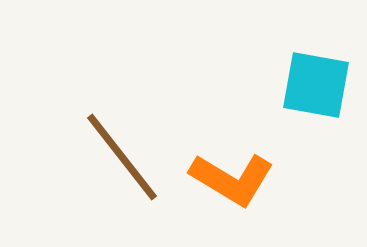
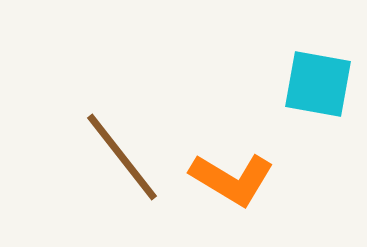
cyan square: moved 2 px right, 1 px up
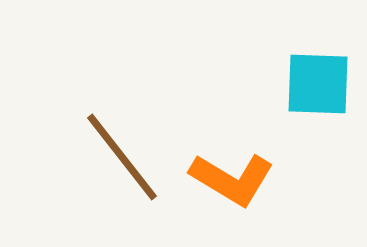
cyan square: rotated 8 degrees counterclockwise
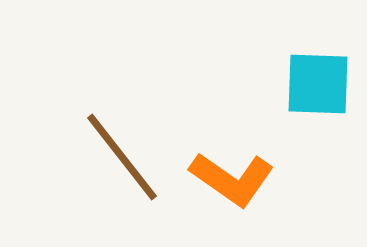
orange L-shape: rotated 4 degrees clockwise
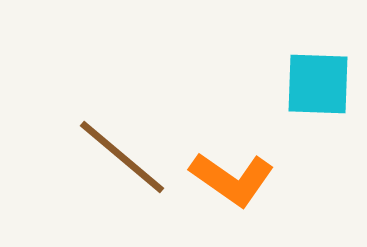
brown line: rotated 12 degrees counterclockwise
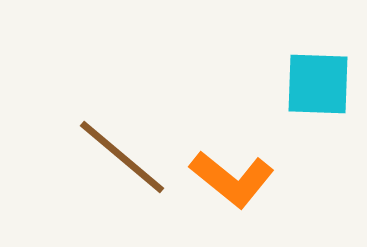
orange L-shape: rotated 4 degrees clockwise
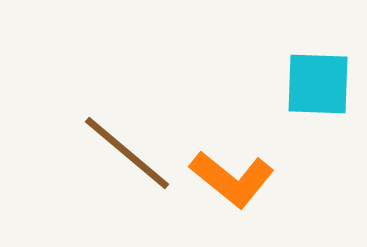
brown line: moved 5 px right, 4 px up
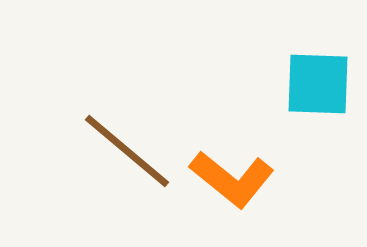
brown line: moved 2 px up
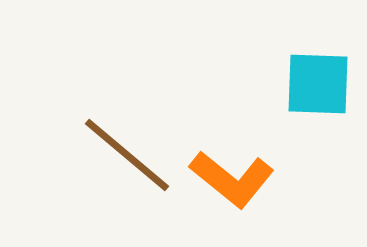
brown line: moved 4 px down
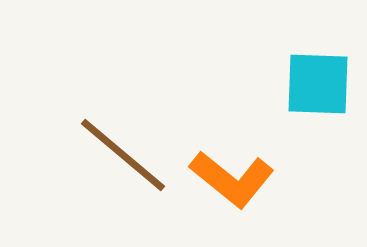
brown line: moved 4 px left
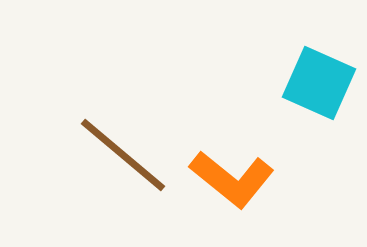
cyan square: moved 1 px right, 1 px up; rotated 22 degrees clockwise
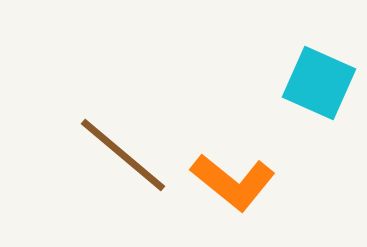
orange L-shape: moved 1 px right, 3 px down
